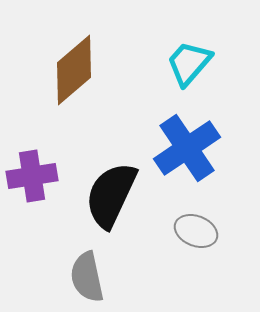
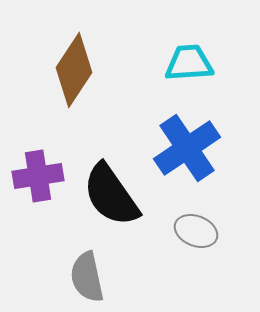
cyan trapezoid: rotated 45 degrees clockwise
brown diamond: rotated 16 degrees counterclockwise
purple cross: moved 6 px right
black semicircle: rotated 60 degrees counterclockwise
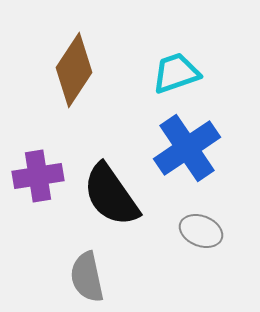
cyan trapezoid: moved 13 px left, 10 px down; rotated 15 degrees counterclockwise
gray ellipse: moved 5 px right
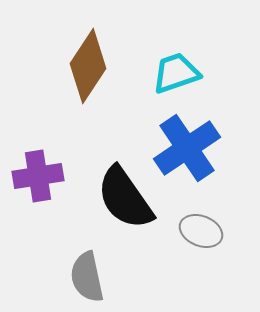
brown diamond: moved 14 px right, 4 px up
black semicircle: moved 14 px right, 3 px down
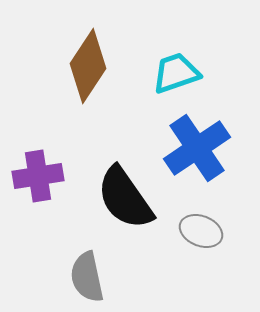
blue cross: moved 10 px right
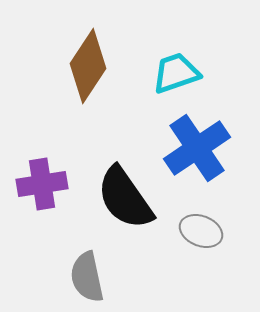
purple cross: moved 4 px right, 8 px down
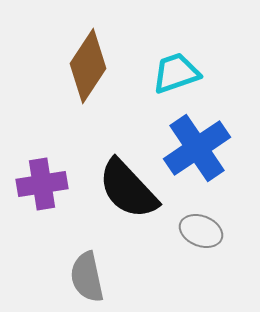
black semicircle: moved 3 px right, 9 px up; rotated 8 degrees counterclockwise
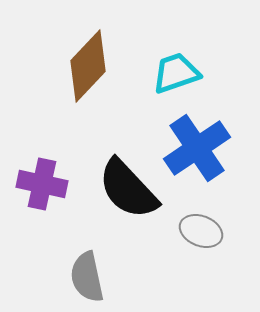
brown diamond: rotated 10 degrees clockwise
purple cross: rotated 21 degrees clockwise
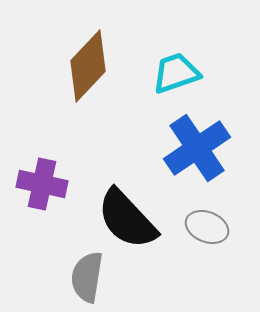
black semicircle: moved 1 px left, 30 px down
gray ellipse: moved 6 px right, 4 px up
gray semicircle: rotated 21 degrees clockwise
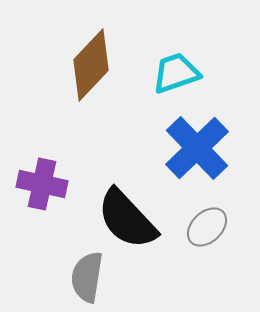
brown diamond: moved 3 px right, 1 px up
blue cross: rotated 10 degrees counterclockwise
gray ellipse: rotated 66 degrees counterclockwise
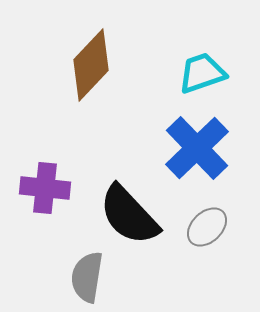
cyan trapezoid: moved 26 px right
purple cross: moved 3 px right, 4 px down; rotated 6 degrees counterclockwise
black semicircle: moved 2 px right, 4 px up
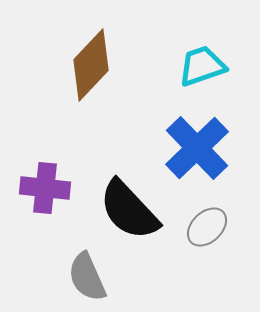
cyan trapezoid: moved 7 px up
black semicircle: moved 5 px up
gray semicircle: rotated 33 degrees counterclockwise
